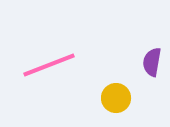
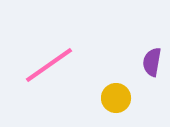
pink line: rotated 14 degrees counterclockwise
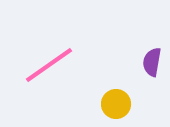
yellow circle: moved 6 px down
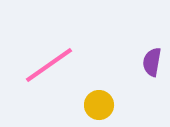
yellow circle: moved 17 px left, 1 px down
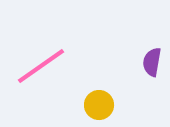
pink line: moved 8 px left, 1 px down
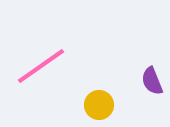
purple semicircle: moved 19 px down; rotated 32 degrees counterclockwise
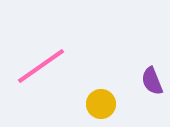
yellow circle: moved 2 px right, 1 px up
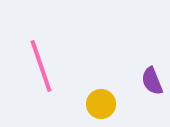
pink line: rotated 74 degrees counterclockwise
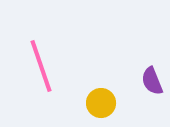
yellow circle: moved 1 px up
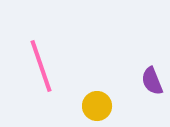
yellow circle: moved 4 px left, 3 px down
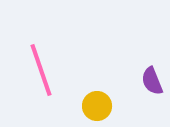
pink line: moved 4 px down
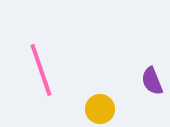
yellow circle: moved 3 px right, 3 px down
